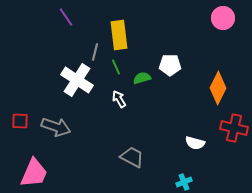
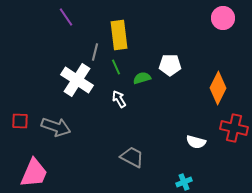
white semicircle: moved 1 px right, 1 px up
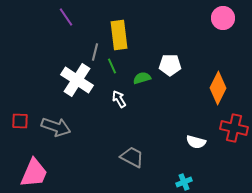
green line: moved 4 px left, 1 px up
